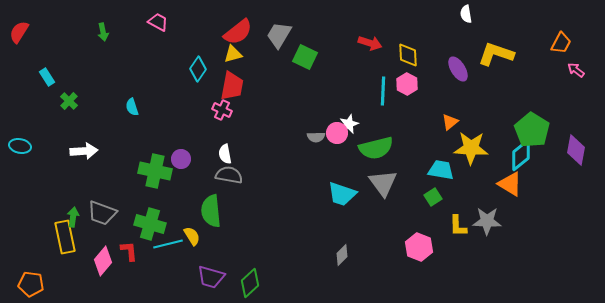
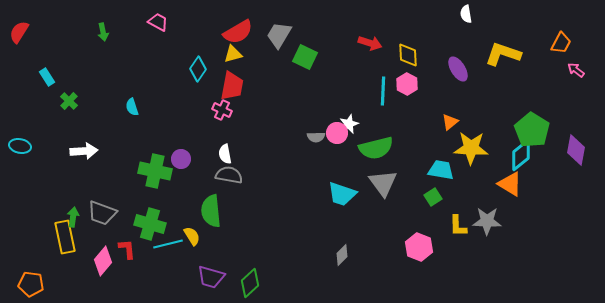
red semicircle at (238, 32): rotated 8 degrees clockwise
yellow L-shape at (496, 54): moved 7 px right
red L-shape at (129, 251): moved 2 px left, 2 px up
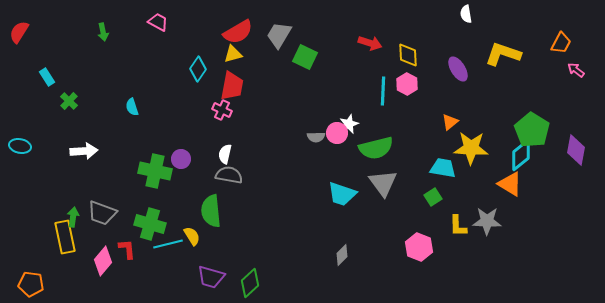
white semicircle at (225, 154): rotated 24 degrees clockwise
cyan trapezoid at (441, 170): moved 2 px right, 2 px up
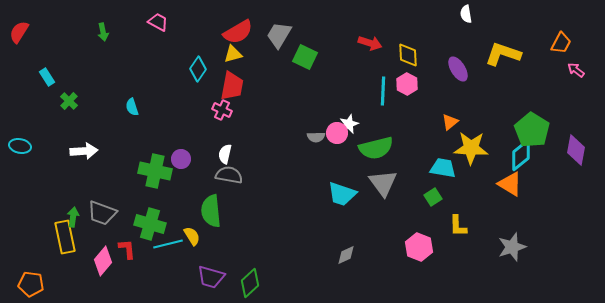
gray star at (487, 221): moved 25 px right, 26 px down; rotated 20 degrees counterclockwise
gray diamond at (342, 255): moved 4 px right; rotated 20 degrees clockwise
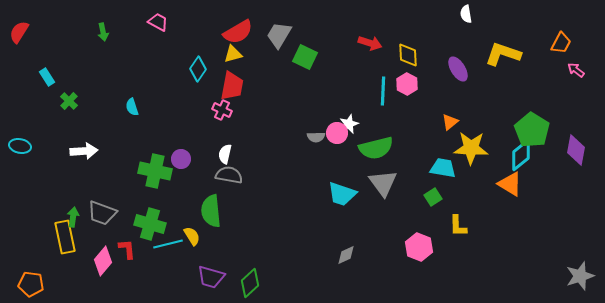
gray star at (512, 247): moved 68 px right, 29 px down
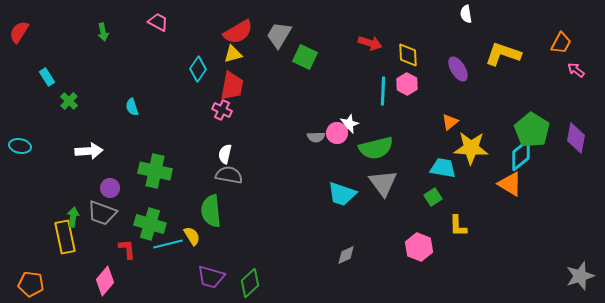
purple diamond at (576, 150): moved 12 px up
white arrow at (84, 151): moved 5 px right
purple circle at (181, 159): moved 71 px left, 29 px down
pink diamond at (103, 261): moved 2 px right, 20 px down
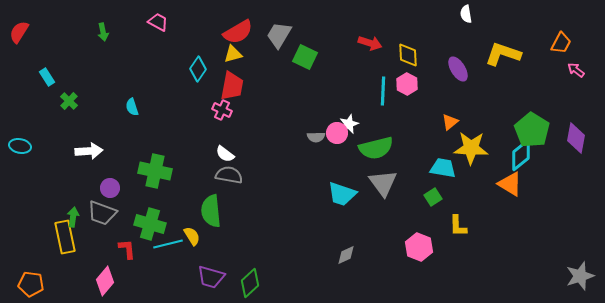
white semicircle at (225, 154): rotated 66 degrees counterclockwise
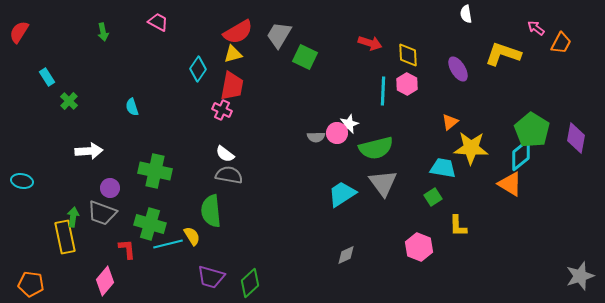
pink arrow at (576, 70): moved 40 px left, 42 px up
cyan ellipse at (20, 146): moved 2 px right, 35 px down
cyan trapezoid at (342, 194): rotated 128 degrees clockwise
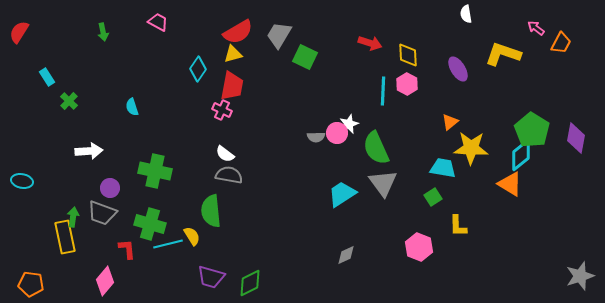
green semicircle at (376, 148): rotated 80 degrees clockwise
green diamond at (250, 283): rotated 16 degrees clockwise
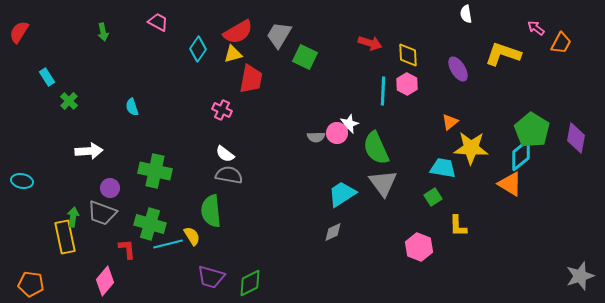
cyan diamond at (198, 69): moved 20 px up
red trapezoid at (232, 86): moved 19 px right, 7 px up
gray diamond at (346, 255): moved 13 px left, 23 px up
